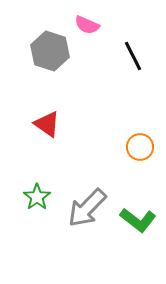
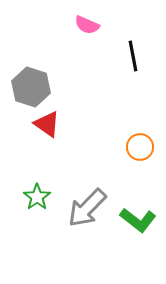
gray hexagon: moved 19 px left, 36 px down
black line: rotated 16 degrees clockwise
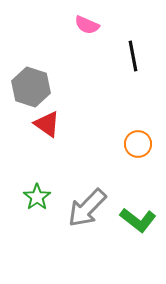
orange circle: moved 2 px left, 3 px up
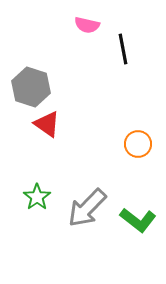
pink semicircle: rotated 10 degrees counterclockwise
black line: moved 10 px left, 7 px up
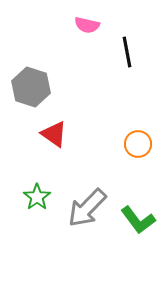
black line: moved 4 px right, 3 px down
red triangle: moved 7 px right, 10 px down
green L-shape: rotated 15 degrees clockwise
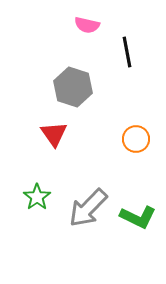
gray hexagon: moved 42 px right
red triangle: rotated 20 degrees clockwise
orange circle: moved 2 px left, 5 px up
gray arrow: moved 1 px right
green L-shape: moved 3 px up; rotated 27 degrees counterclockwise
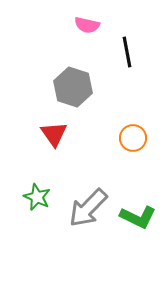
orange circle: moved 3 px left, 1 px up
green star: rotated 12 degrees counterclockwise
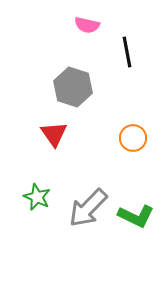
green L-shape: moved 2 px left, 1 px up
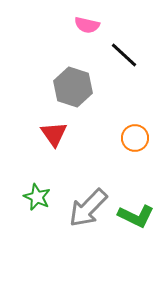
black line: moved 3 px left, 3 px down; rotated 36 degrees counterclockwise
orange circle: moved 2 px right
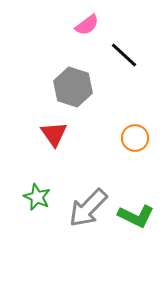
pink semicircle: rotated 50 degrees counterclockwise
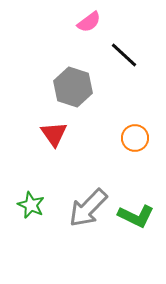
pink semicircle: moved 2 px right, 3 px up
green star: moved 6 px left, 8 px down
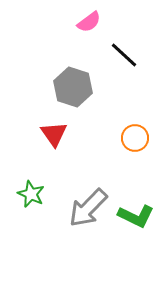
green star: moved 11 px up
